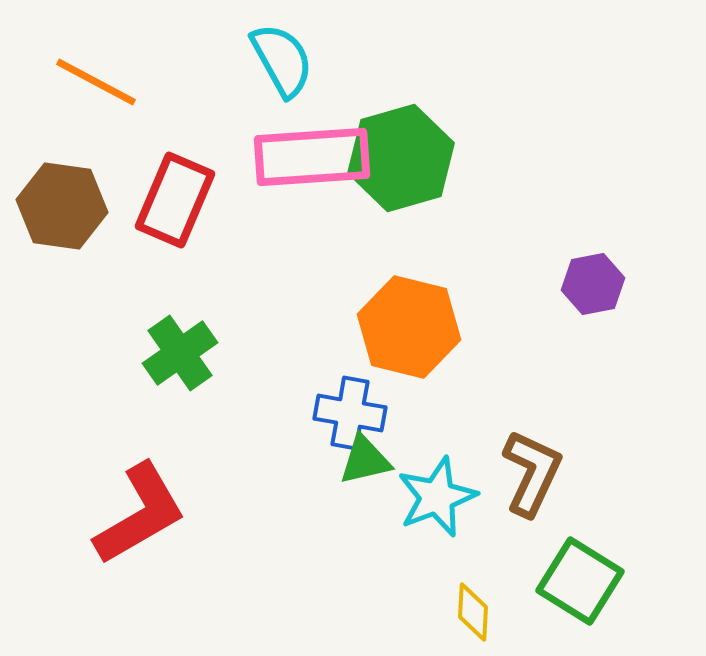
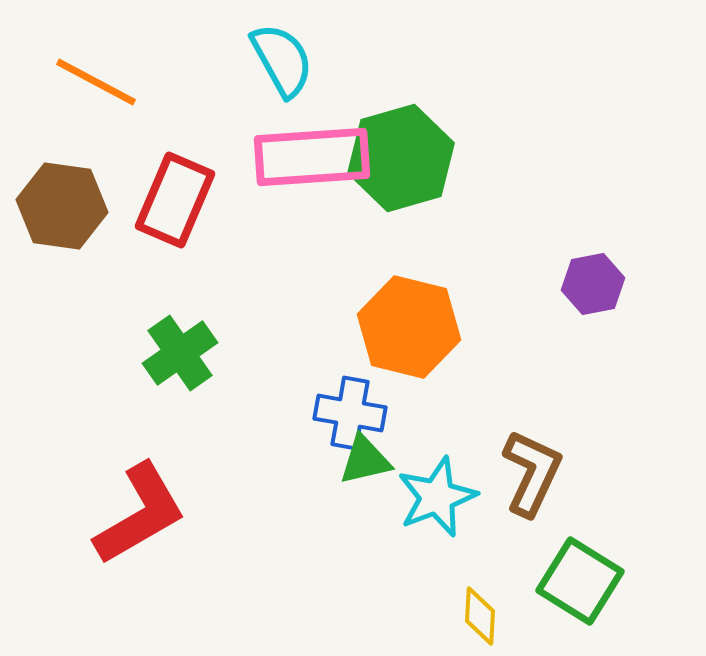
yellow diamond: moved 7 px right, 4 px down
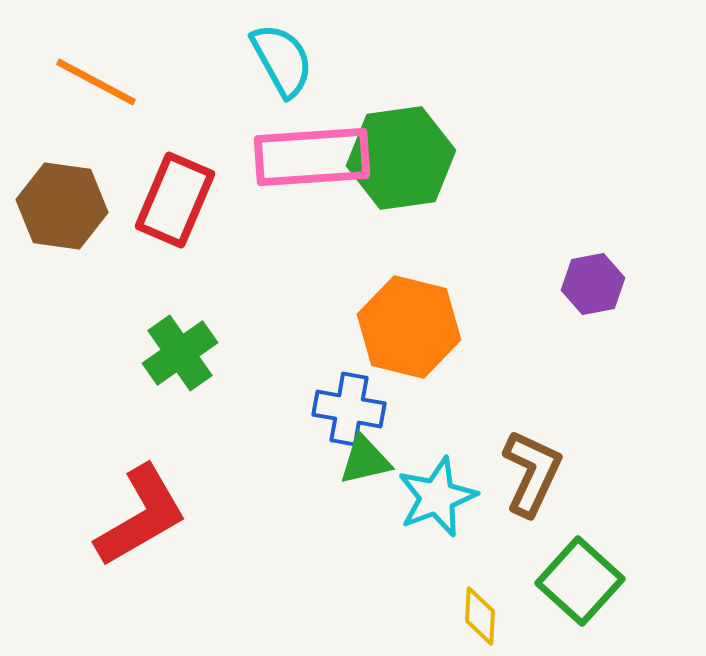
green hexagon: rotated 8 degrees clockwise
blue cross: moved 1 px left, 4 px up
red L-shape: moved 1 px right, 2 px down
green square: rotated 10 degrees clockwise
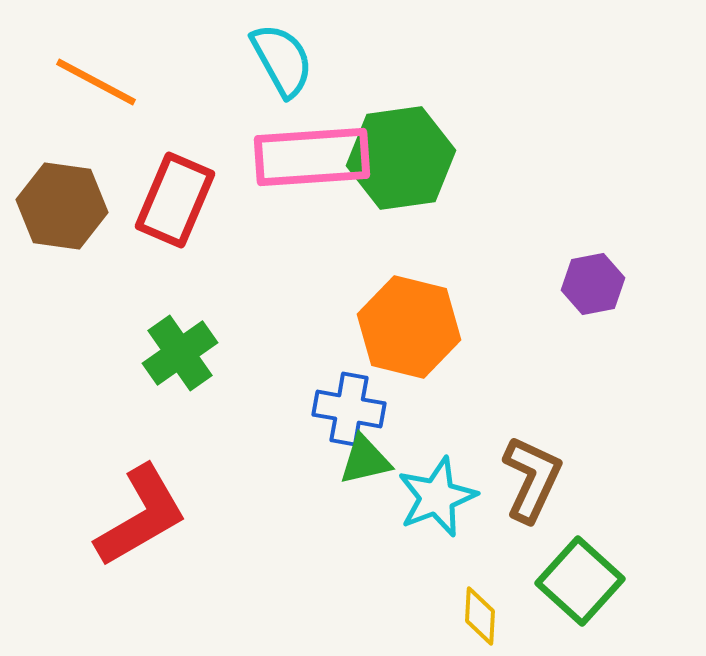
brown L-shape: moved 6 px down
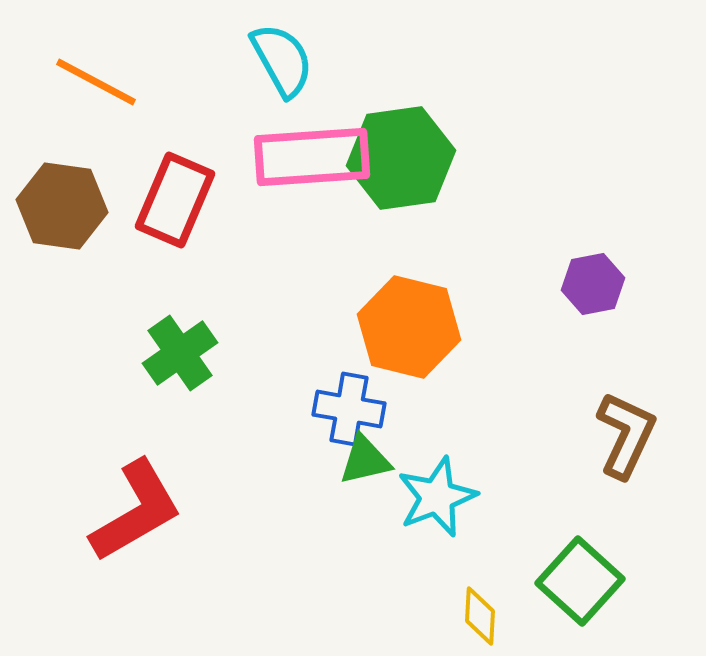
brown L-shape: moved 94 px right, 44 px up
red L-shape: moved 5 px left, 5 px up
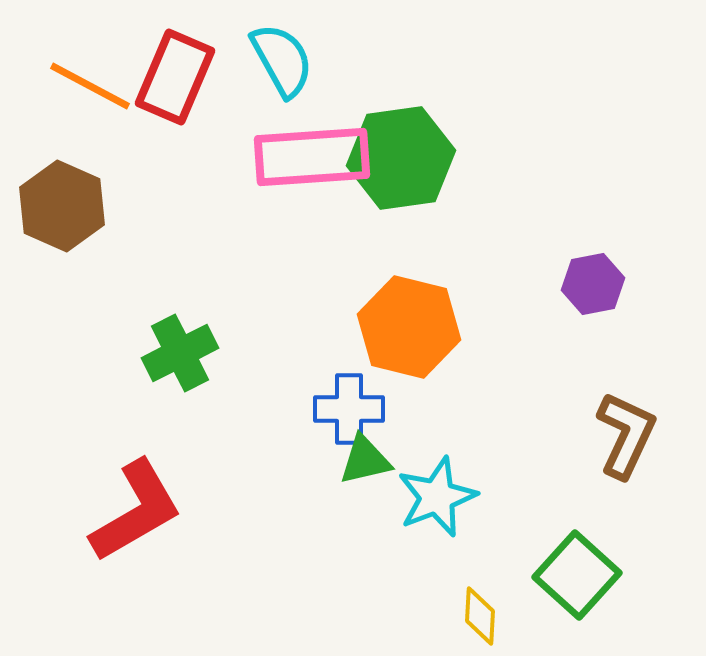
orange line: moved 6 px left, 4 px down
red rectangle: moved 123 px up
brown hexagon: rotated 16 degrees clockwise
green cross: rotated 8 degrees clockwise
blue cross: rotated 10 degrees counterclockwise
green square: moved 3 px left, 6 px up
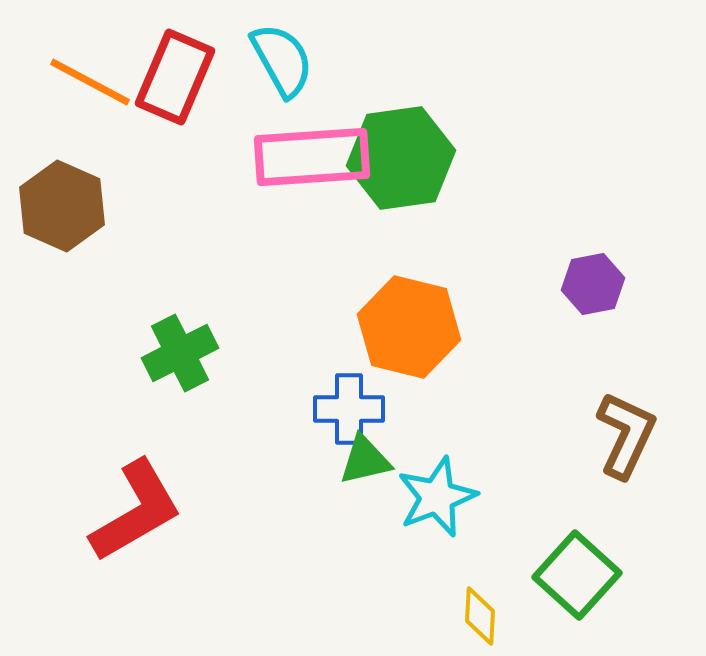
orange line: moved 4 px up
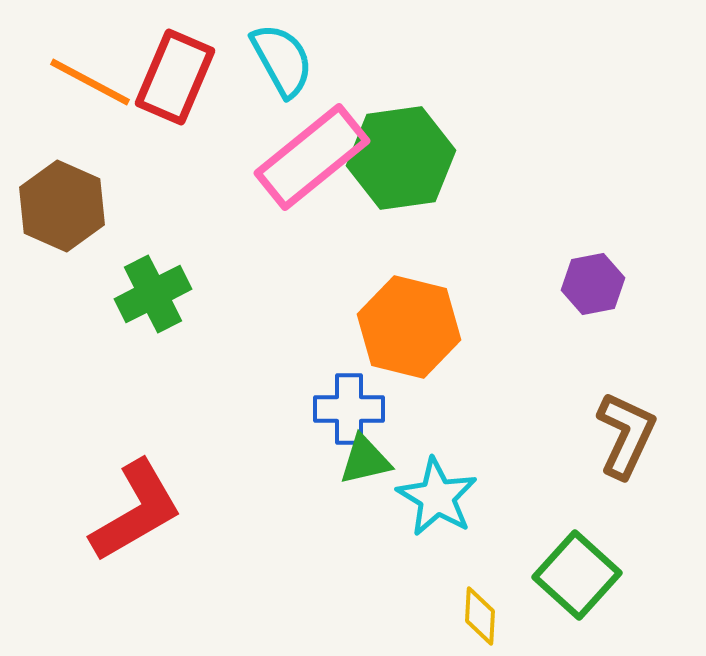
pink rectangle: rotated 35 degrees counterclockwise
green cross: moved 27 px left, 59 px up
cyan star: rotated 20 degrees counterclockwise
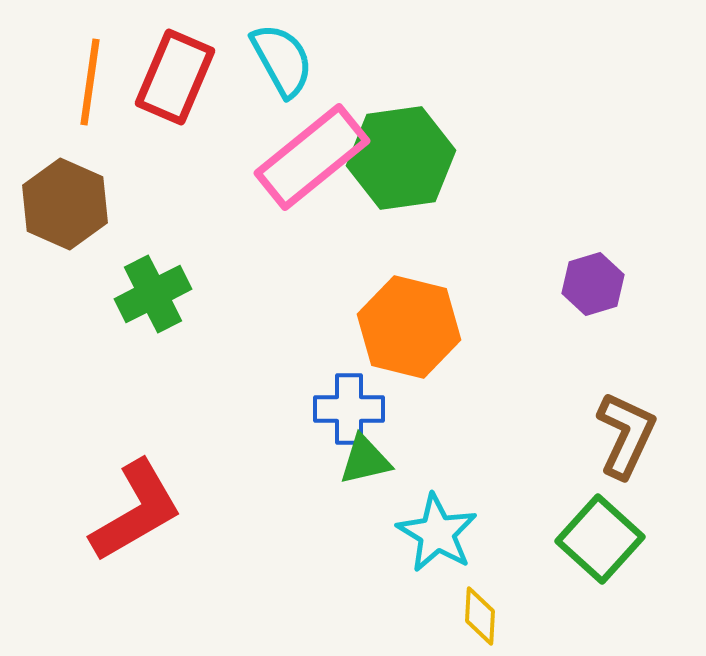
orange line: rotated 70 degrees clockwise
brown hexagon: moved 3 px right, 2 px up
purple hexagon: rotated 6 degrees counterclockwise
cyan star: moved 36 px down
green square: moved 23 px right, 36 px up
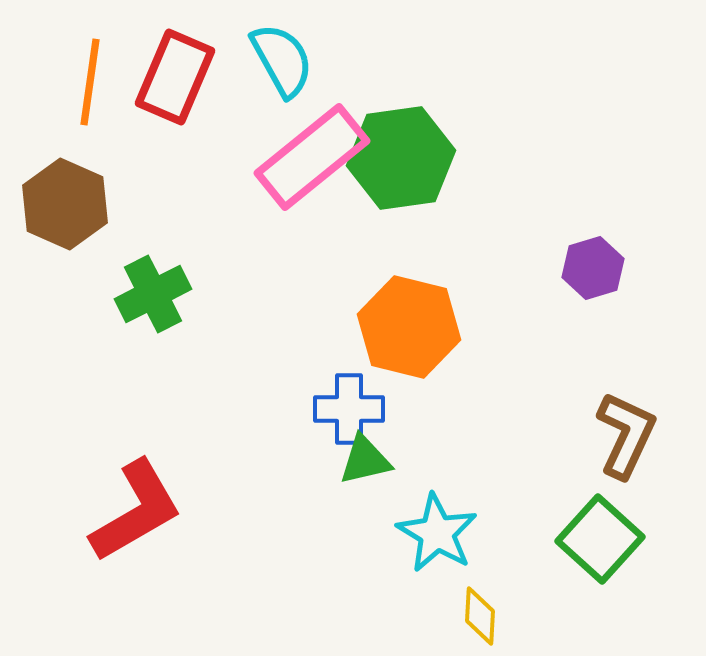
purple hexagon: moved 16 px up
